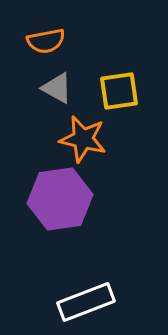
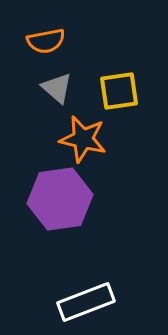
gray triangle: rotated 12 degrees clockwise
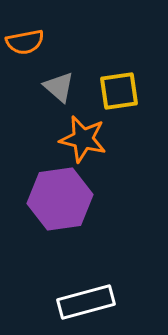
orange semicircle: moved 21 px left, 1 px down
gray triangle: moved 2 px right, 1 px up
white rectangle: rotated 6 degrees clockwise
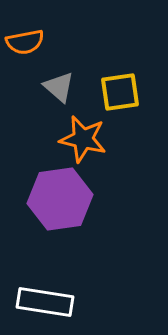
yellow square: moved 1 px right, 1 px down
white rectangle: moved 41 px left; rotated 24 degrees clockwise
